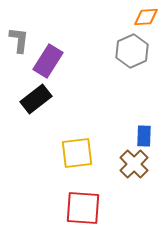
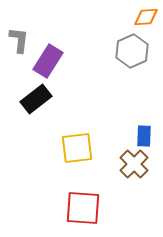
yellow square: moved 5 px up
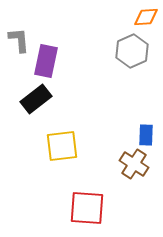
gray L-shape: rotated 12 degrees counterclockwise
purple rectangle: moved 2 px left; rotated 20 degrees counterclockwise
blue rectangle: moved 2 px right, 1 px up
yellow square: moved 15 px left, 2 px up
brown cross: rotated 12 degrees counterclockwise
red square: moved 4 px right
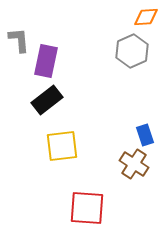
black rectangle: moved 11 px right, 1 px down
blue rectangle: moved 1 px left; rotated 20 degrees counterclockwise
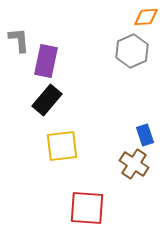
black rectangle: rotated 12 degrees counterclockwise
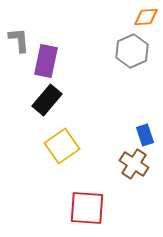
yellow square: rotated 28 degrees counterclockwise
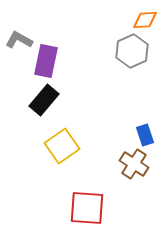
orange diamond: moved 1 px left, 3 px down
gray L-shape: rotated 56 degrees counterclockwise
black rectangle: moved 3 px left
